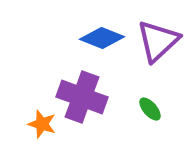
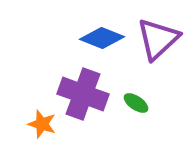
purple triangle: moved 2 px up
purple cross: moved 1 px right, 3 px up
green ellipse: moved 14 px left, 6 px up; rotated 15 degrees counterclockwise
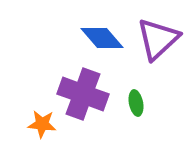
blue diamond: rotated 27 degrees clockwise
green ellipse: rotated 45 degrees clockwise
orange star: rotated 12 degrees counterclockwise
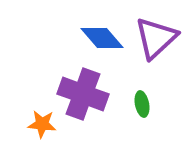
purple triangle: moved 2 px left, 1 px up
green ellipse: moved 6 px right, 1 px down
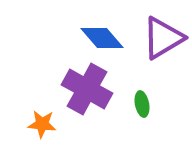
purple triangle: moved 7 px right; rotated 12 degrees clockwise
purple cross: moved 4 px right, 5 px up; rotated 9 degrees clockwise
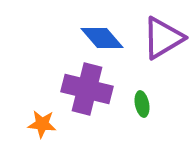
purple cross: rotated 15 degrees counterclockwise
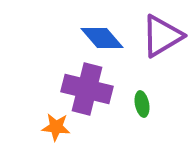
purple triangle: moved 1 px left, 2 px up
orange star: moved 14 px right, 3 px down
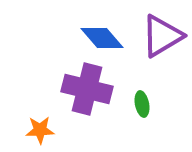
orange star: moved 16 px left, 3 px down; rotated 8 degrees counterclockwise
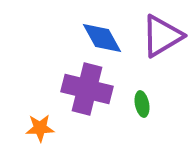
blue diamond: rotated 12 degrees clockwise
orange star: moved 2 px up
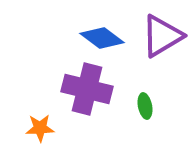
blue diamond: rotated 24 degrees counterclockwise
green ellipse: moved 3 px right, 2 px down
